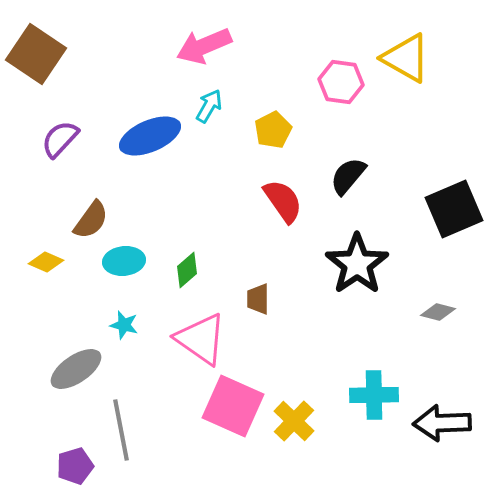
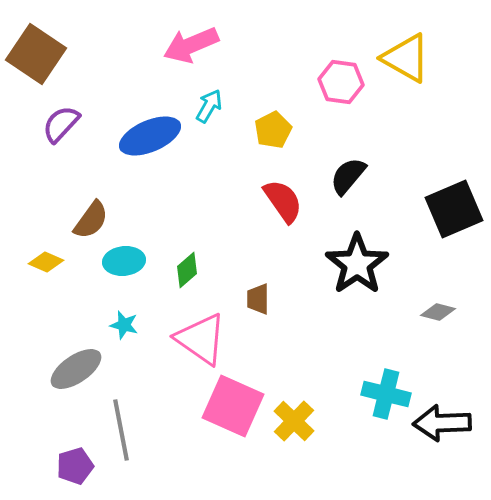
pink arrow: moved 13 px left, 1 px up
purple semicircle: moved 1 px right, 15 px up
cyan cross: moved 12 px right, 1 px up; rotated 15 degrees clockwise
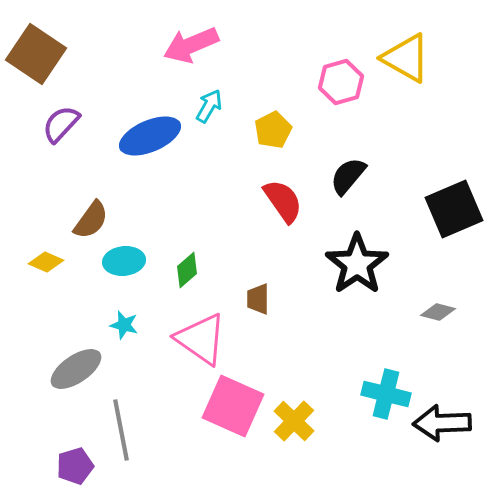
pink hexagon: rotated 24 degrees counterclockwise
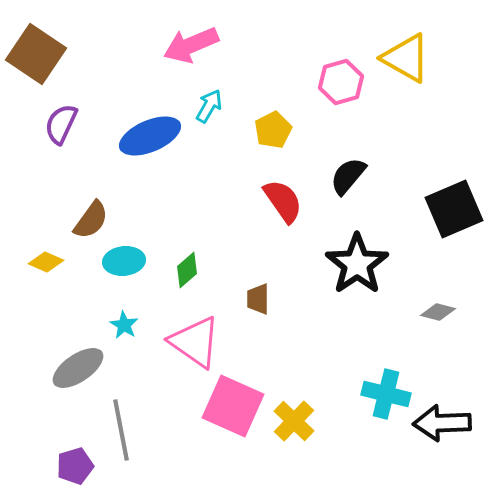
purple semicircle: rotated 18 degrees counterclockwise
cyan star: rotated 16 degrees clockwise
pink triangle: moved 6 px left, 3 px down
gray ellipse: moved 2 px right, 1 px up
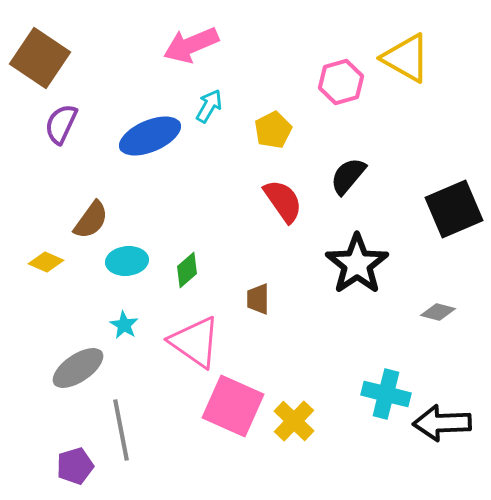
brown square: moved 4 px right, 4 px down
cyan ellipse: moved 3 px right
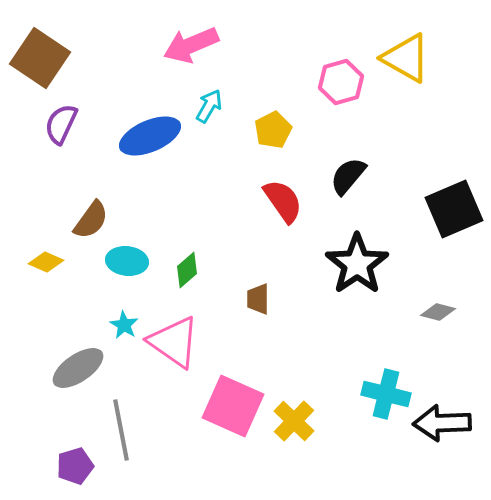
cyan ellipse: rotated 12 degrees clockwise
pink triangle: moved 21 px left
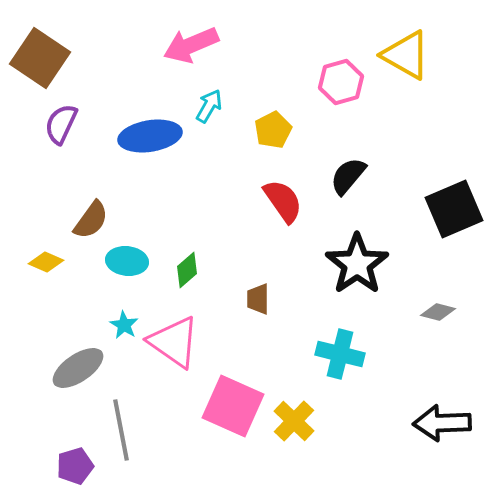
yellow triangle: moved 3 px up
blue ellipse: rotated 14 degrees clockwise
cyan cross: moved 46 px left, 40 px up
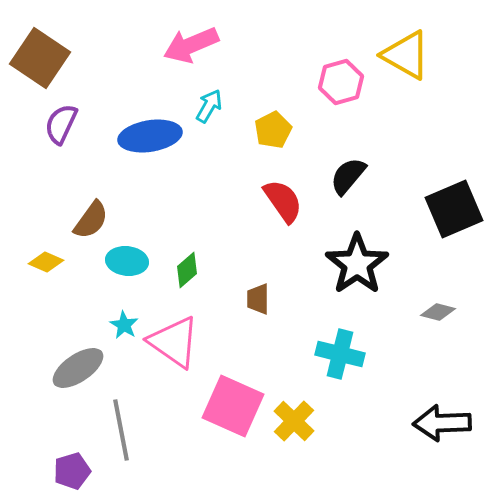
purple pentagon: moved 3 px left, 5 px down
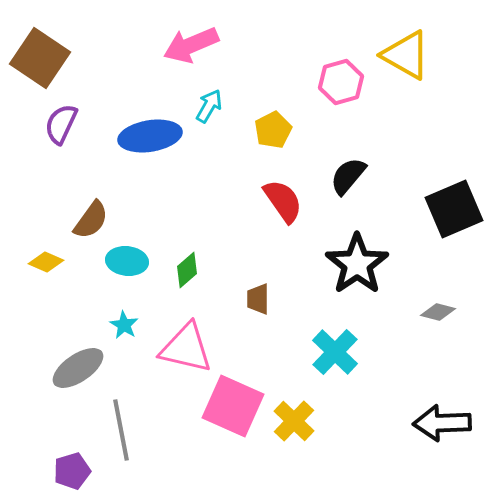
pink triangle: moved 12 px right, 6 px down; rotated 22 degrees counterclockwise
cyan cross: moved 5 px left, 2 px up; rotated 30 degrees clockwise
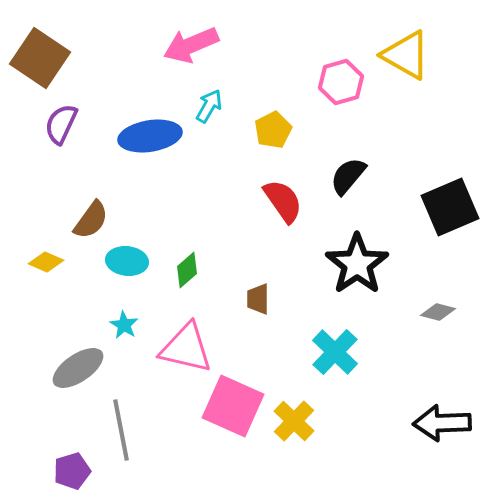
black square: moved 4 px left, 2 px up
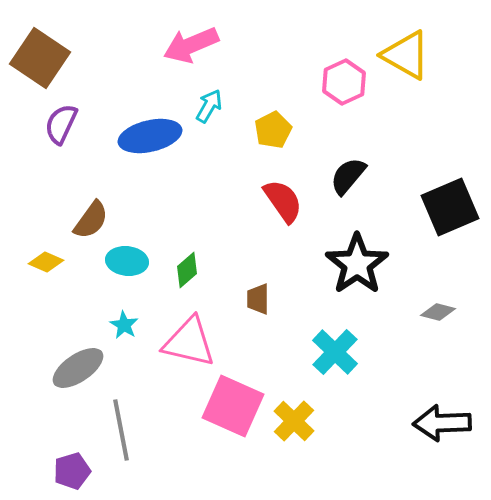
pink hexagon: moved 3 px right; rotated 9 degrees counterclockwise
blue ellipse: rotated 4 degrees counterclockwise
pink triangle: moved 3 px right, 6 px up
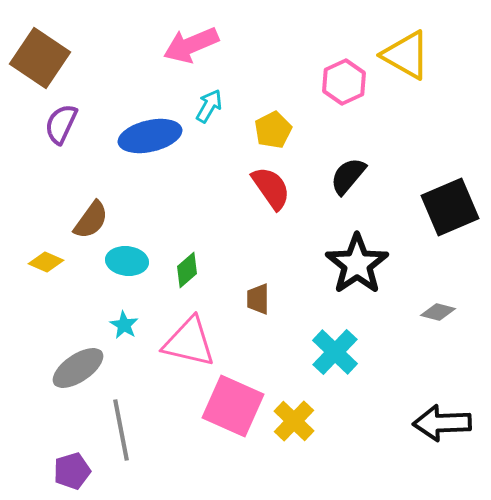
red semicircle: moved 12 px left, 13 px up
